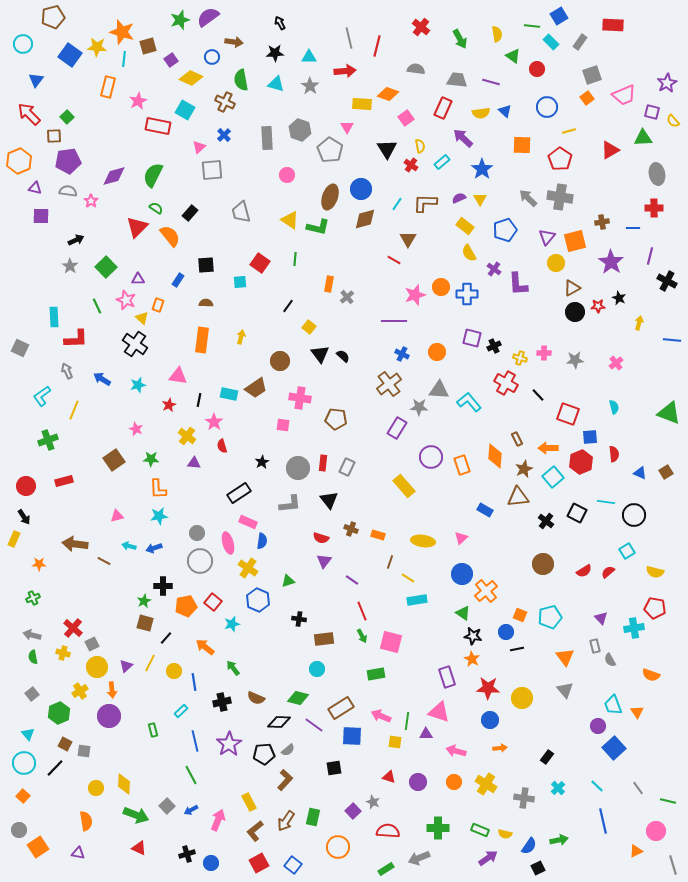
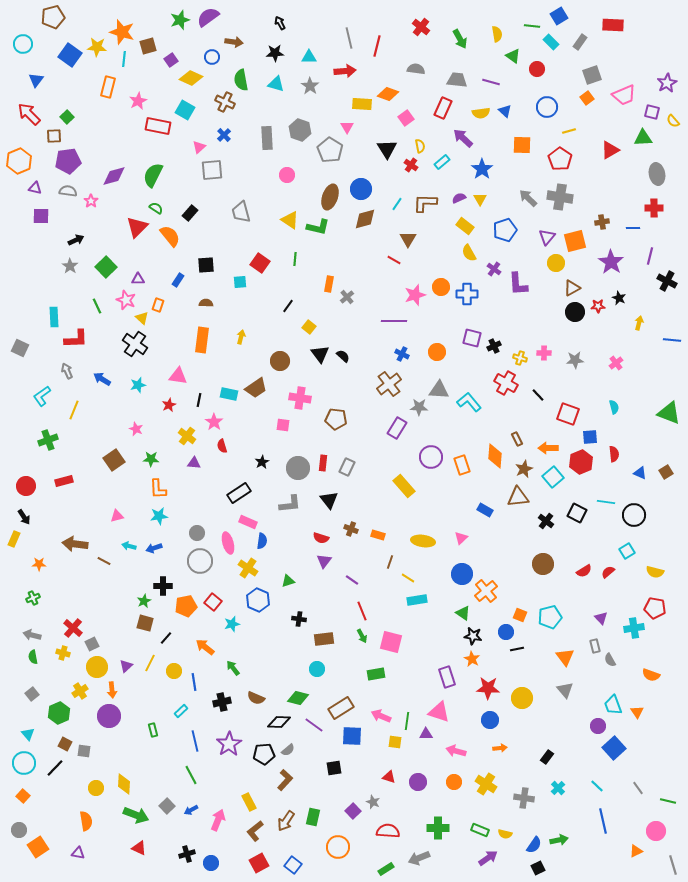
blue semicircle at (529, 846): moved 5 px right, 1 px up
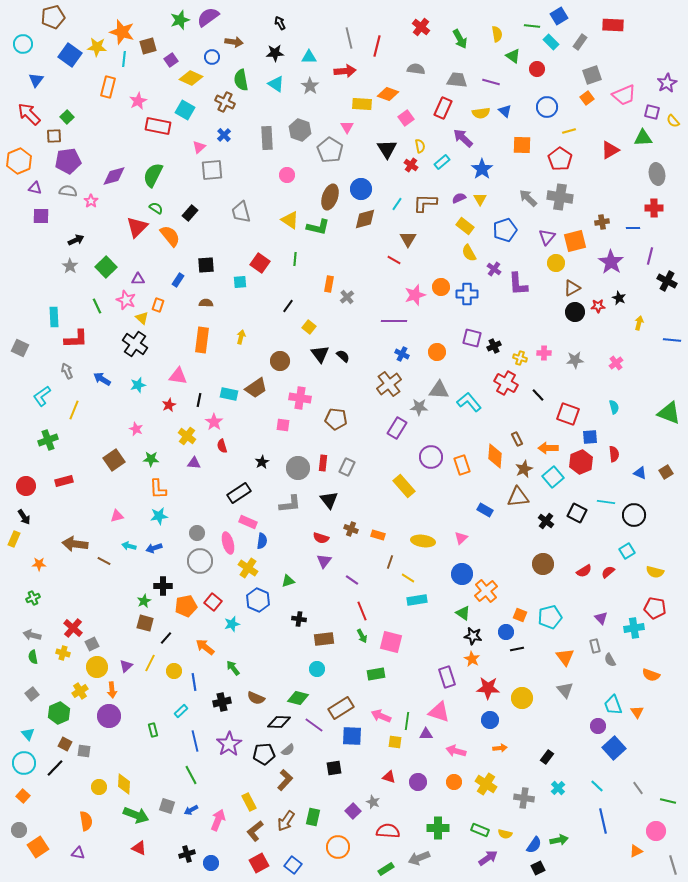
cyan triangle at (276, 84): rotated 18 degrees clockwise
yellow circle at (96, 788): moved 3 px right, 1 px up
gray square at (167, 806): rotated 28 degrees counterclockwise
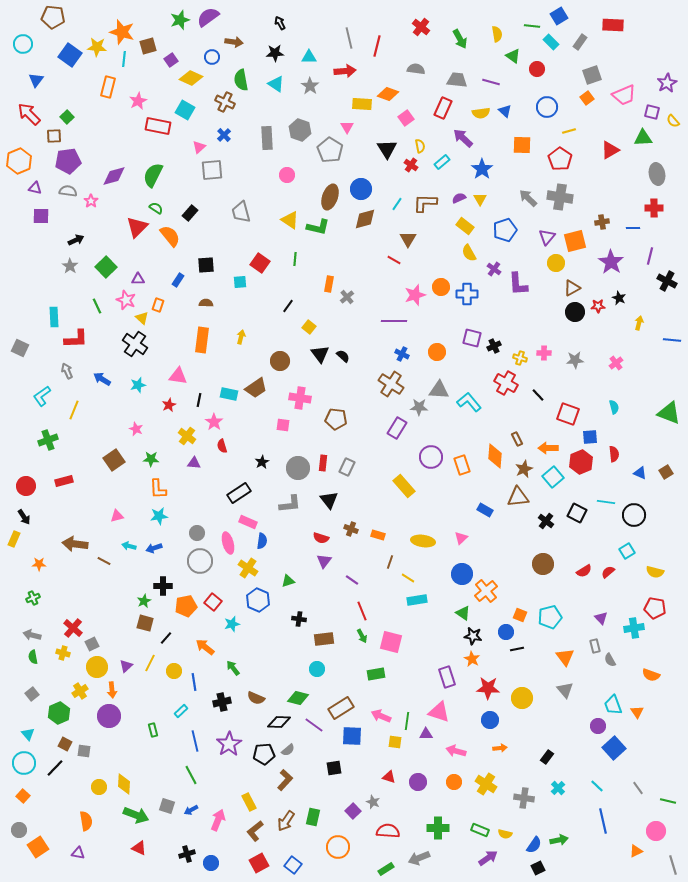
brown pentagon at (53, 17): rotated 20 degrees clockwise
brown cross at (389, 384): moved 2 px right; rotated 20 degrees counterclockwise
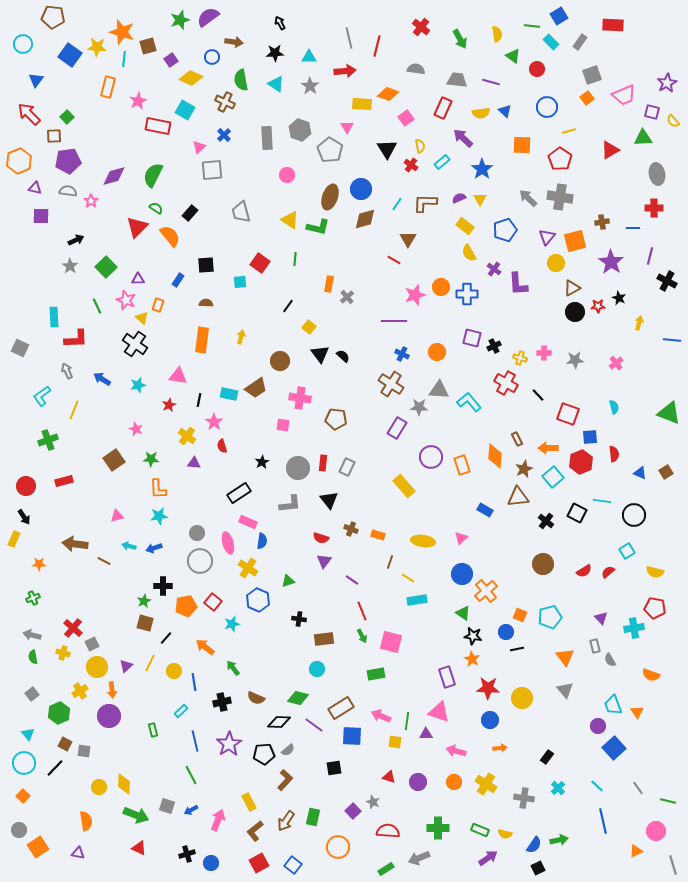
cyan line at (606, 502): moved 4 px left, 1 px up
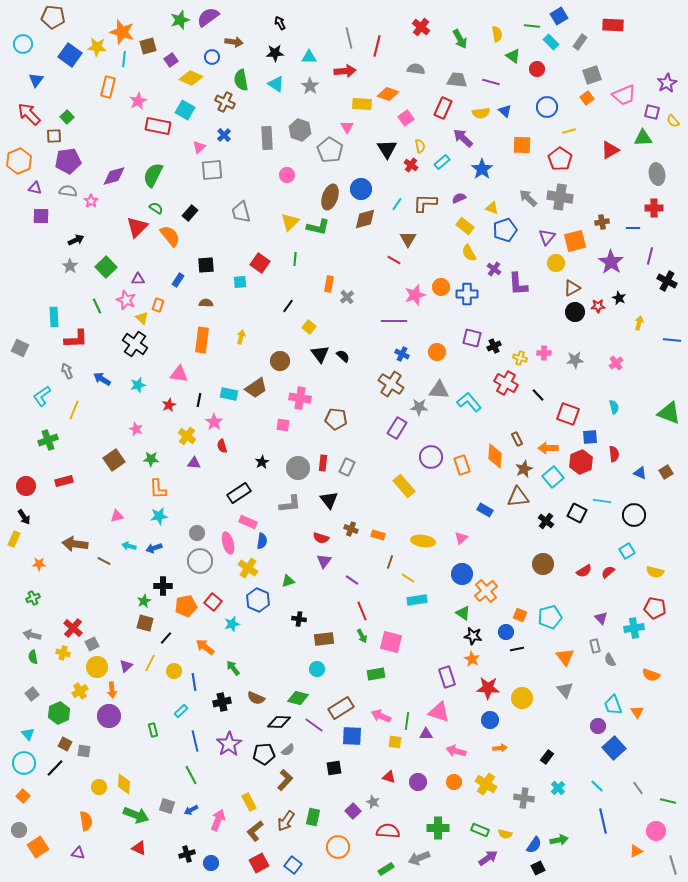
yellow triangle at (480, 199): moved 12 px right, 9 px down; rotated 40 degrees counterclockwise
yellow triangle at (290, 220): moved 2 px down; rotated 42 degrees clockwise
pink triangle at (178, 376): moved 1 px right, 2 px up
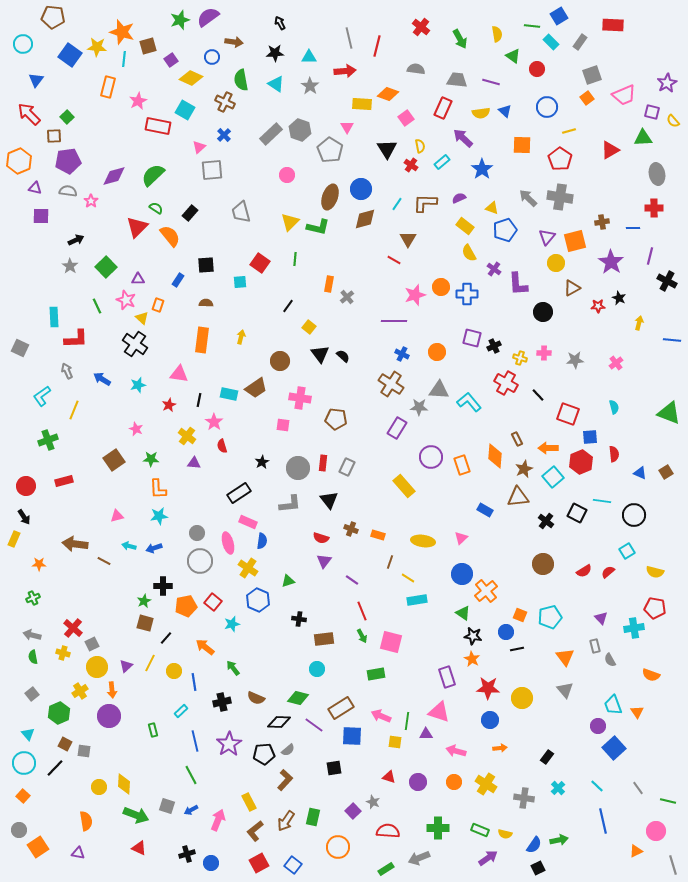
gray rectangle at (267, 138): moved 4 px right, 4 px up; rotated 50 degrees clockwise
green semicircle at (153, 175): rotated 20 degrees clockwise
black circle at (575, 312): moved 32 px left
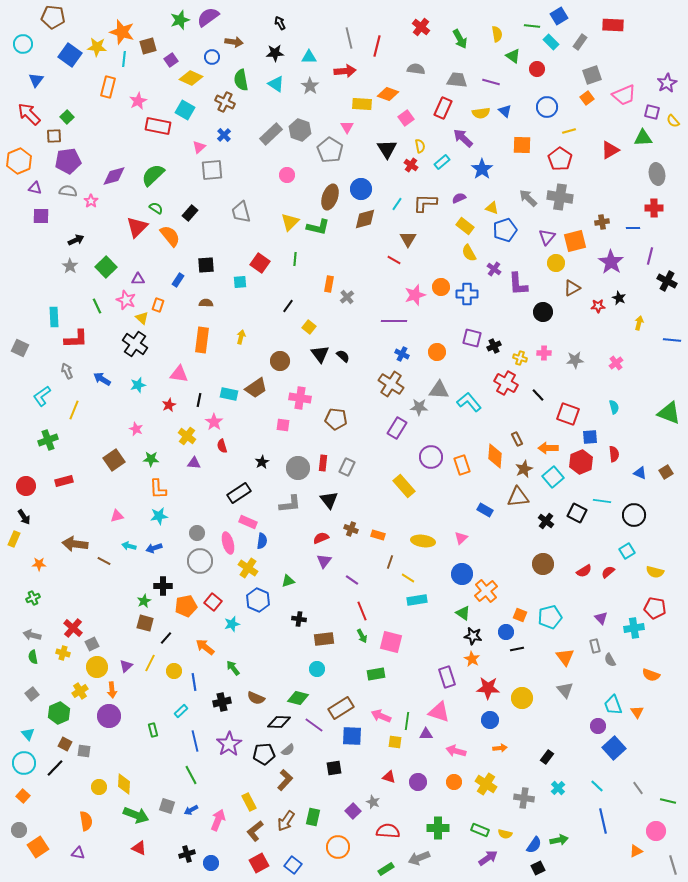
red semicircle at (321, 538): rotated 140 degrees clockwise
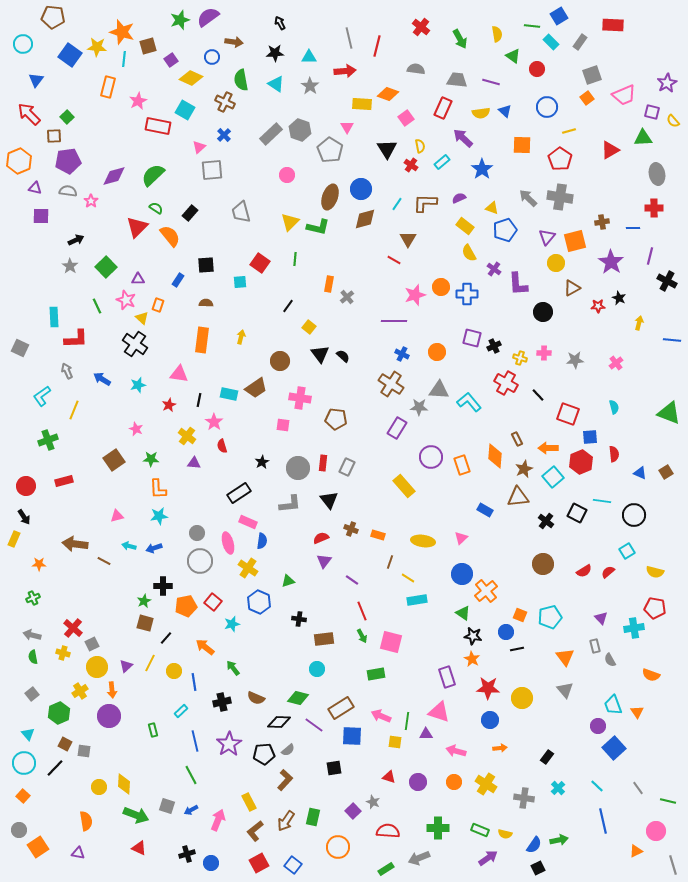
blue hexagon at (258, 600): moved 1 px right, 2 px down
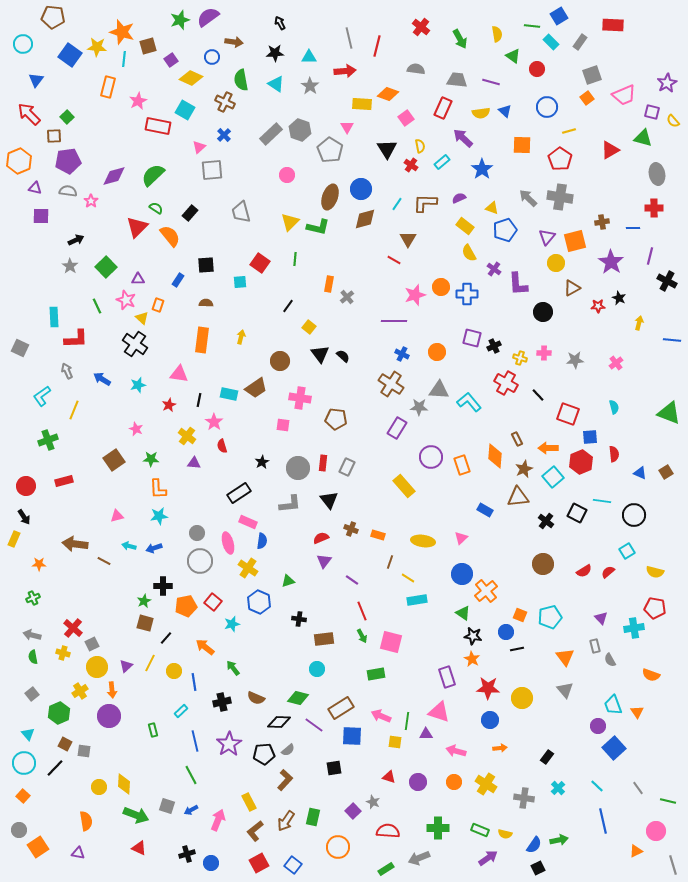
green triangle at (643, 138): rotated 18 degrees clockwise
